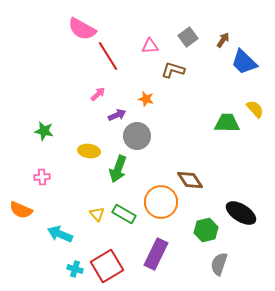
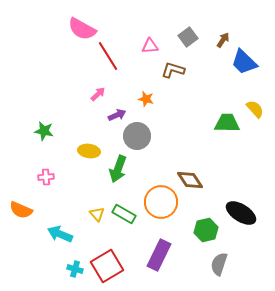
pink cross: moved 4 px right
purple rectangle: moved 3 px right, 1 px down
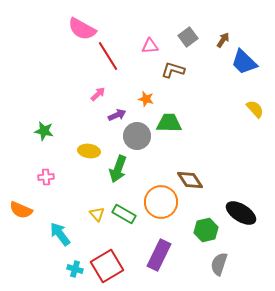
green trapezoid: moved 58 px left
cyan arrow: rotated 30 degrees clockwise
